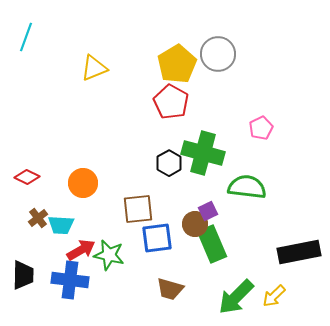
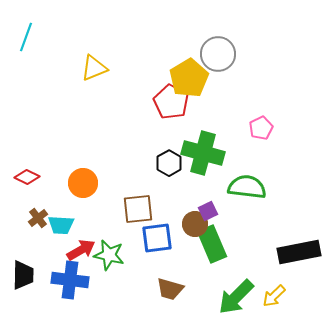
yellow pentagon: moved 12 px right, 14 px down
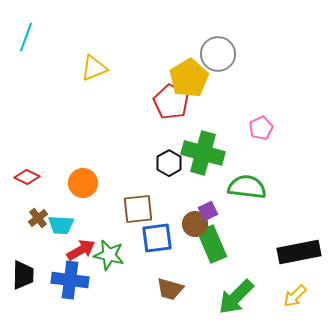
yellow arrow: moved 21 px right
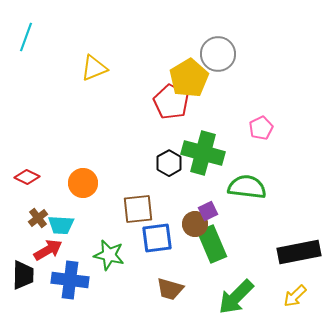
red arrow: moved 33 px left
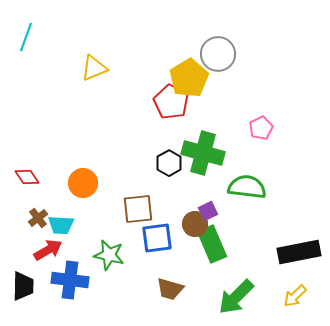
red diamond: rotated 30 degrees clockwise
black trapezoid: moved 11 px down
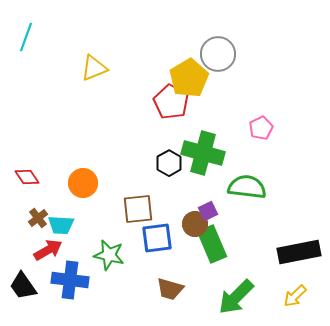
black trapezoid: rotated 144 degrees clockwise
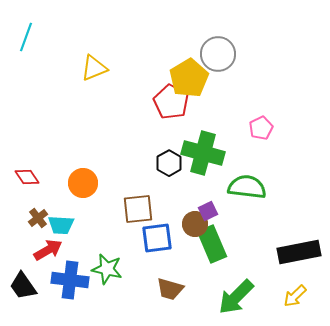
green star: moved 2 px left, 14 px down
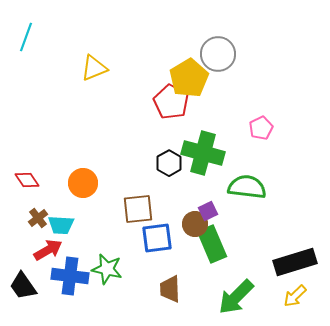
red diamond: moved 3 px down
black rectangle: moved 4 px left, 10 px down; rotated 6 degrees counterclockwise
blue cross: moved 4 px up
brown trapezoid: rotated 72 degrees clockwise
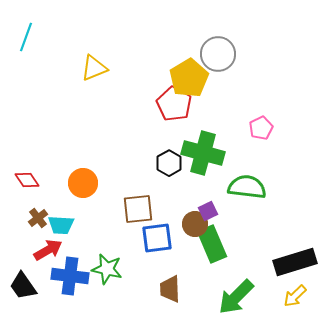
red pentagon: moved 3 px right, 2 px down
